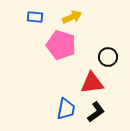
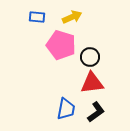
blue rectangle: moved 2 px right
black circle: moved 18 px left
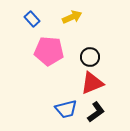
blue rectangle: moved 5 px left, 2 px down; rotated 42 degrees clockwise
pink pentagon: moved 12 px left, 6 px down; rotated 12 degrees counterclockwise
red triangle: rotated 15 degrees counterclockwise
blue trapezoid: rotated 65 degrees clockwise
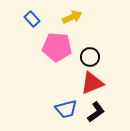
pink pentagon: moved 8 px right, 4 px up
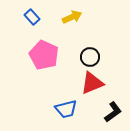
blue rectangle: moved 2 px up
pink pentagon: moved 13 px left, 8 px down; rotated 20 degrees clockwise
black L-shape: moved 17 px right
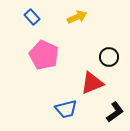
yellow arrow: moved 5 px right
black circle: moved 19 px right
black L-shape: moved 2 px right
